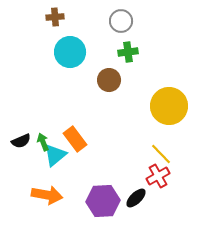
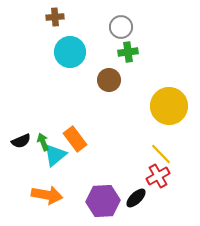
gray circle: moved 6 px down
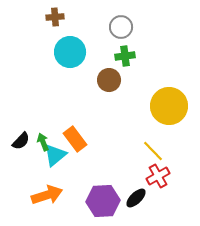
green cross: moved 3 px left, 4 px down
black semicircle: rotated 24 degrees counterclockwise
yellow line: moved 8 px left, 3 px up
orange arrow: rotated 28 degrees counterclockwise
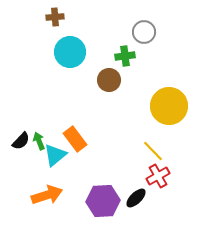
gray circle: moved 23 px right, 5 px down
green arrow: moved 4 px left, 1 px up
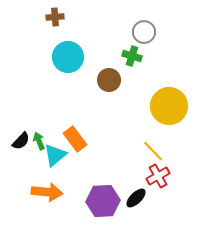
cyan circle: moved 2 px left, 5 px down
green cross: moved 7 px right; rotated 24 degrees clockwise
orange arrow: moved 3 px up; rotated 24 degrees clockwise
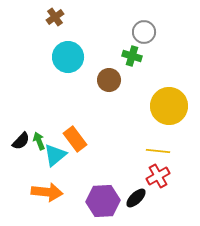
brown cross: rotated 30 degrees counterclockwise
yellow line: moved 5 px right; rotated 40 degrees counterclockwise
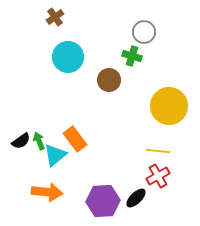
black semicircle: rotated 12 degrees clockwise
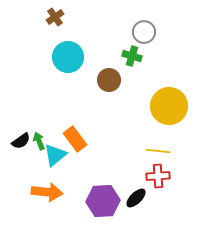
red cross: rotated 25 degrees clockwise
